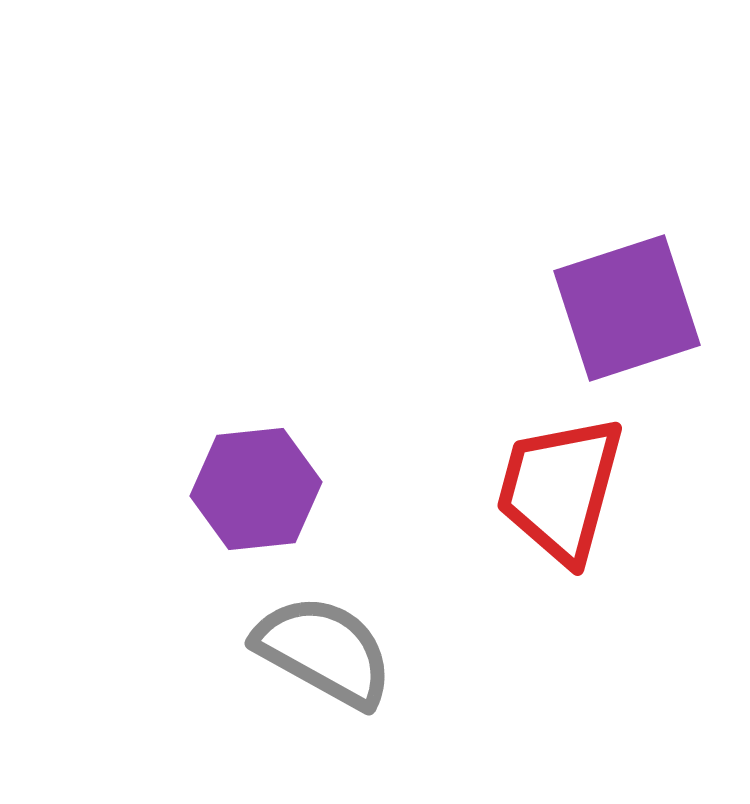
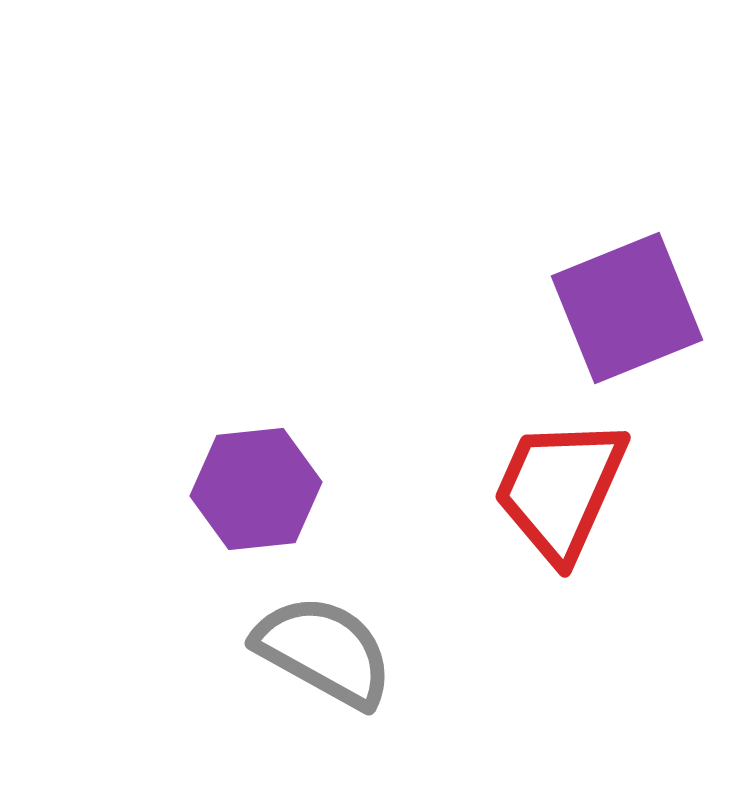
purple square: rotated 4 degrees counterclockwise
red trapezoid: rotated 9 degrees clockwise
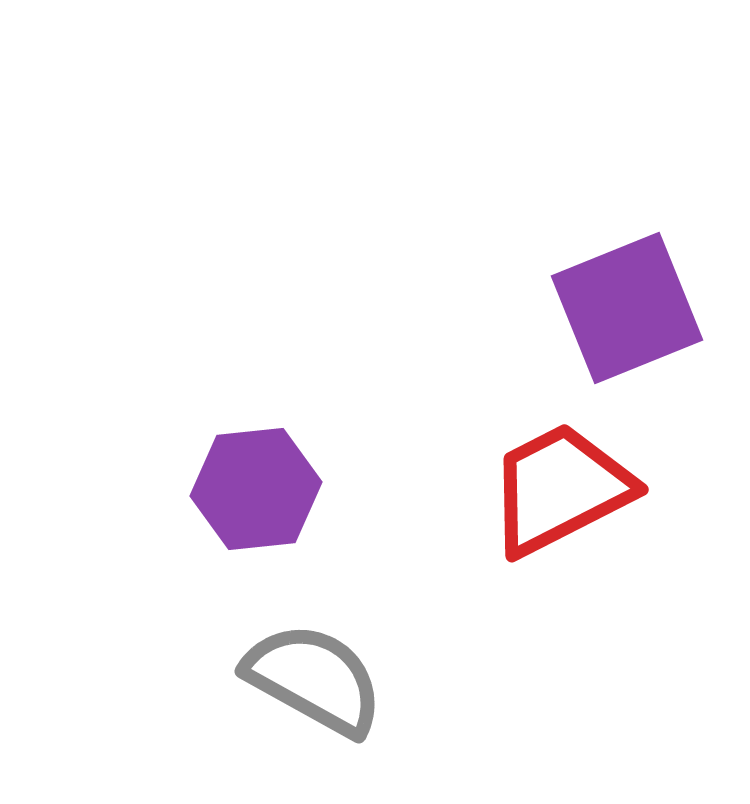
red trapezoid: rotated 39 degrees clockwise
gray semicircle: moved 10 px left, 28 px down
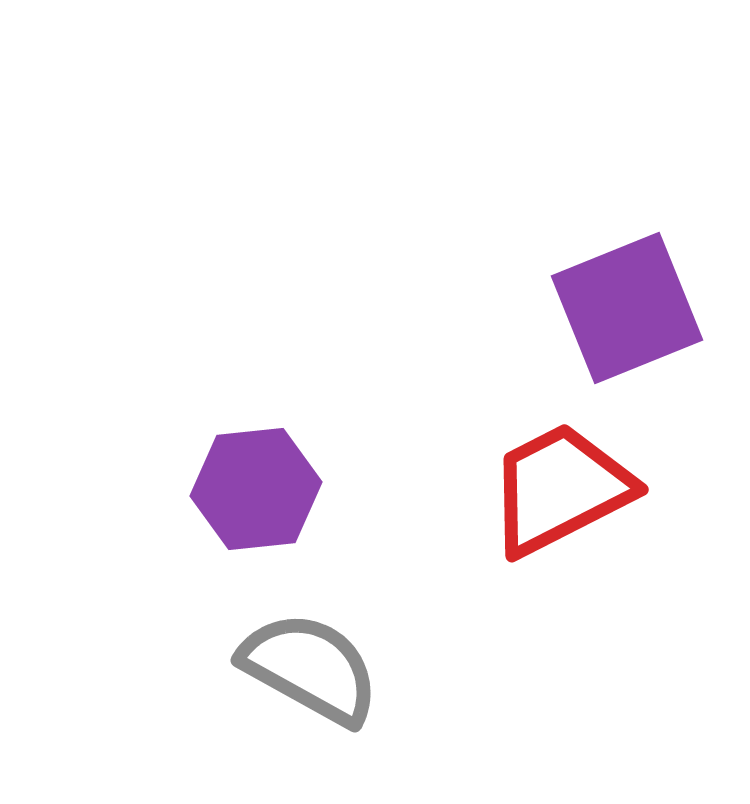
gray semicircle: moved 4 px left, 11 px up
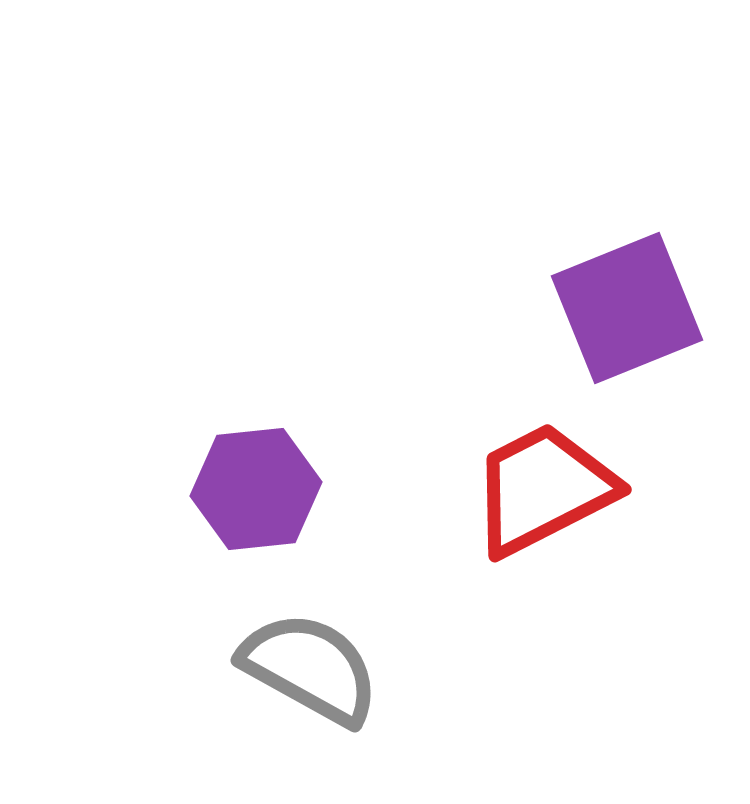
red trapezoid: moved 17 px left
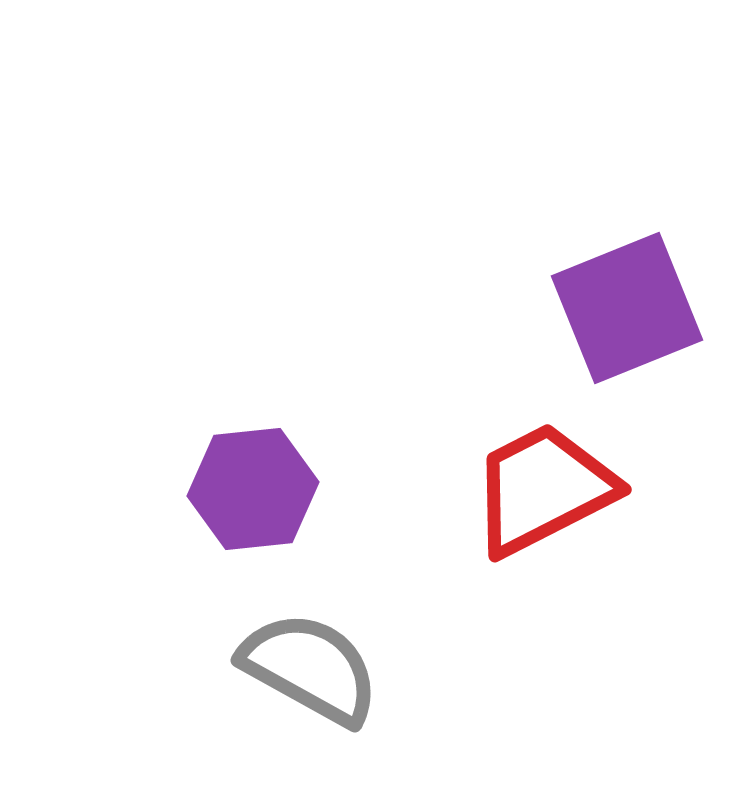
purple hexagon: moved 3 px left
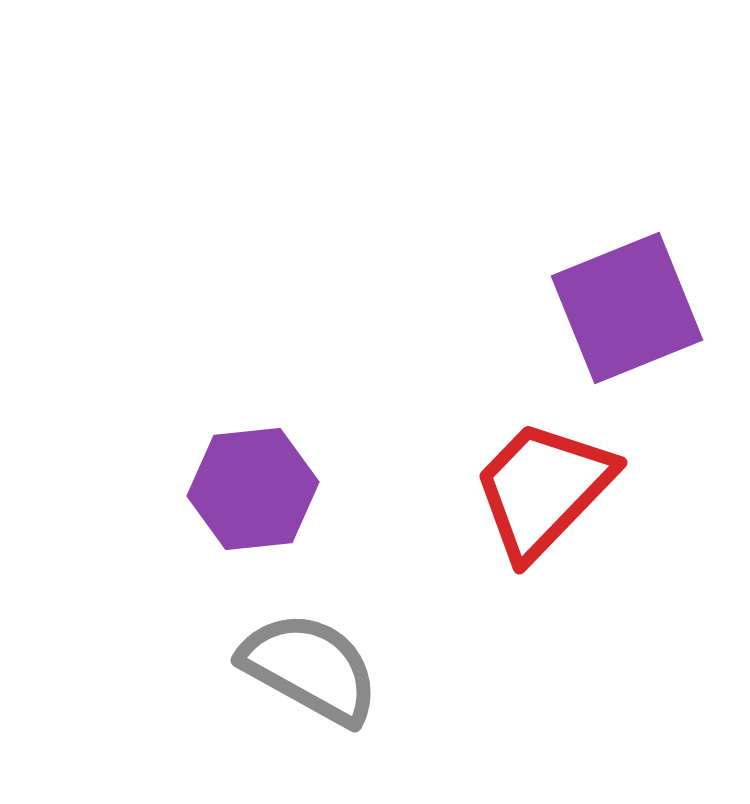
red trapezoid: rotated 19 degrees counterclockwise
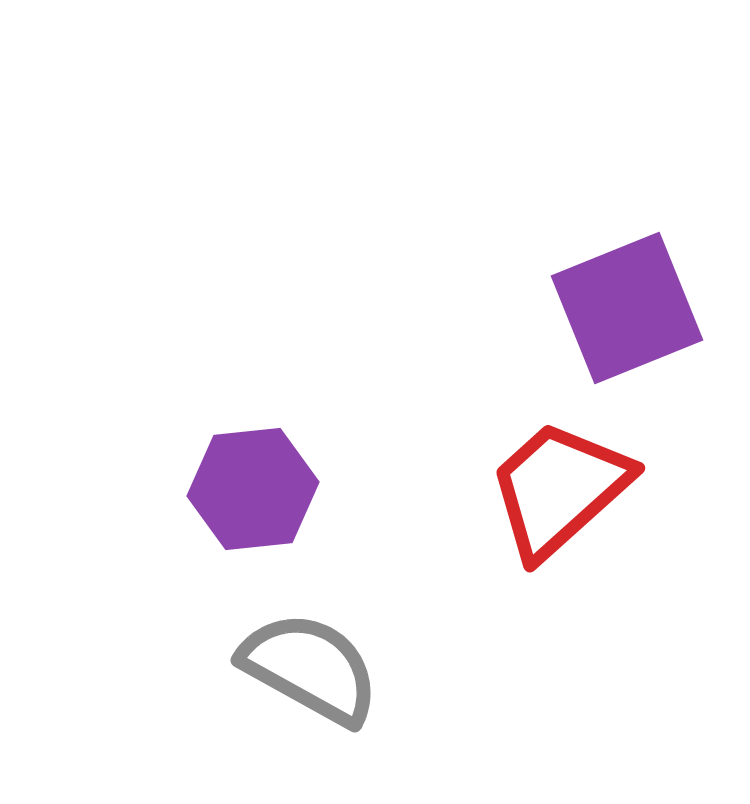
red trapezoid: moved 16 px right; rotated 4 degrees clockwise
